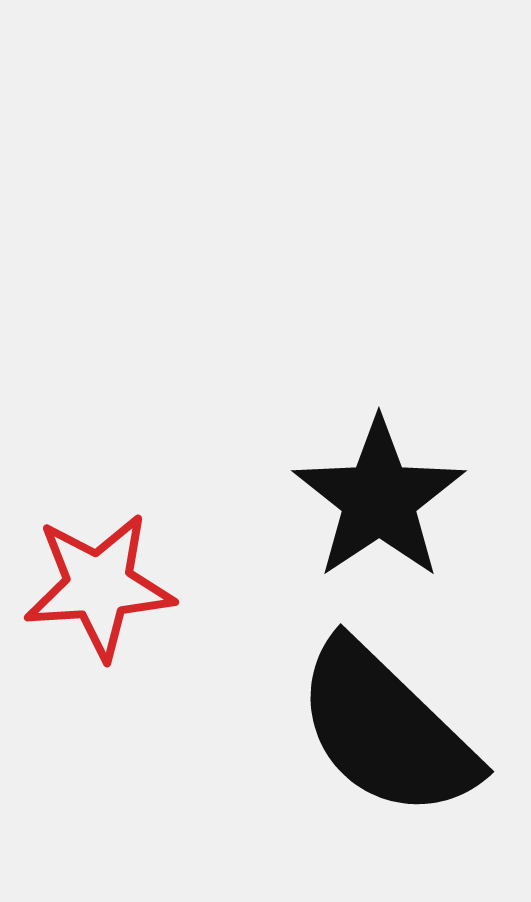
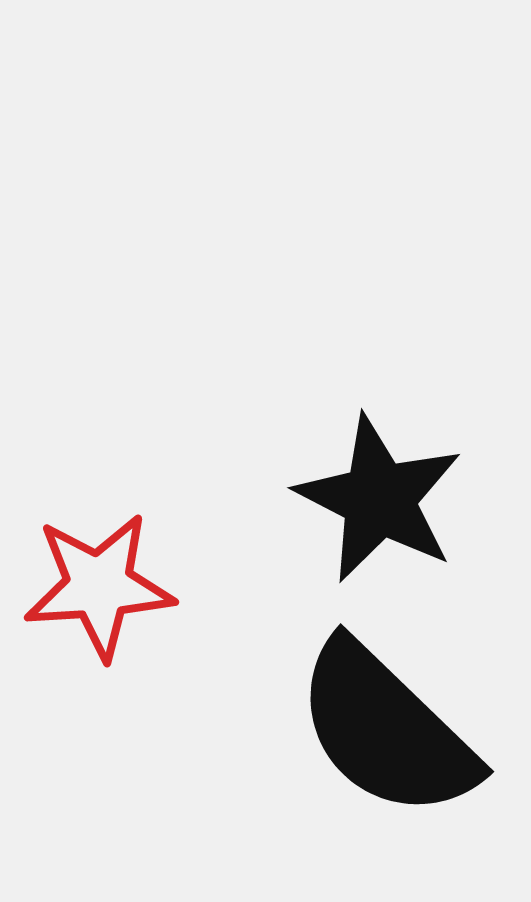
black star: rotated 11 degrees counterclockwise
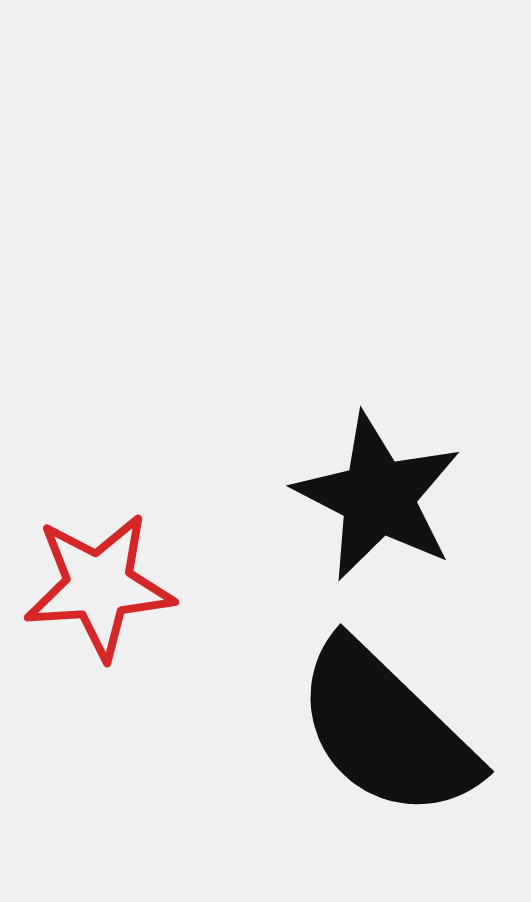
black star: moved 1 px left, 2 px up
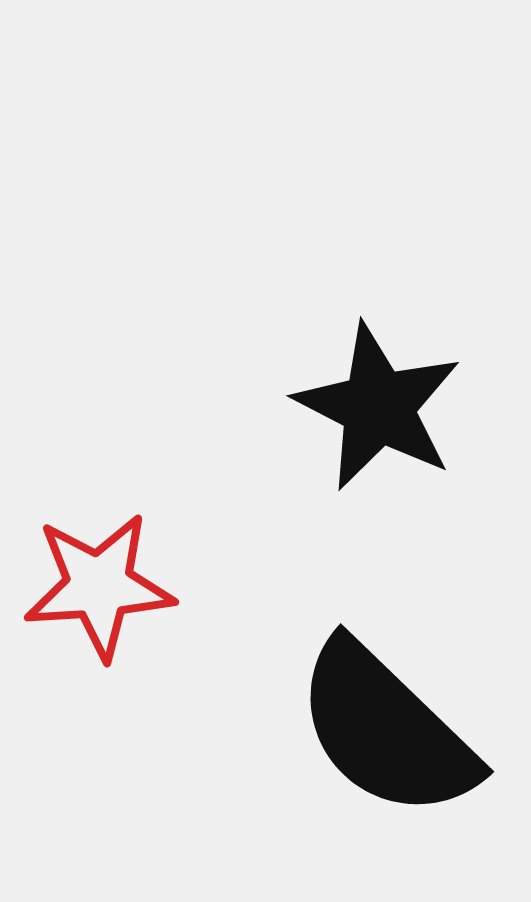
black star: moved 90 px up
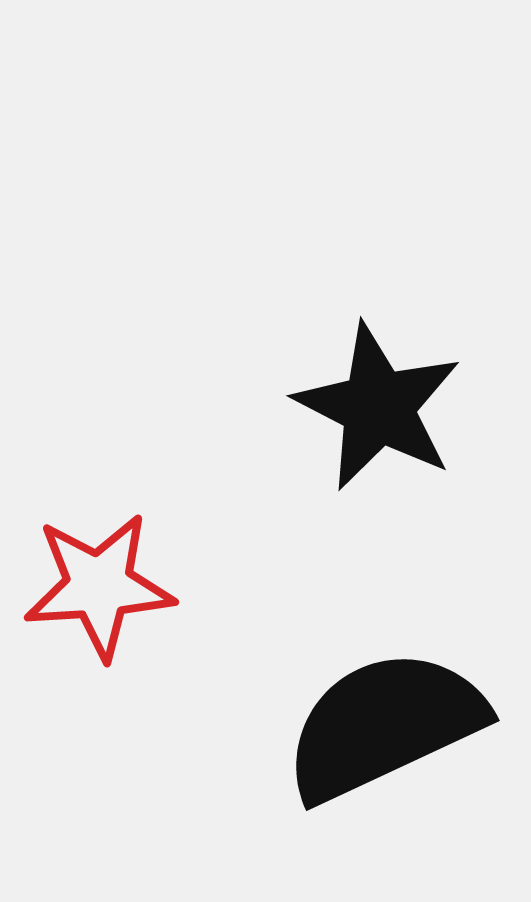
black semicircle: moved 2 px left, 5 px up; rotated 111 degrees clockwise
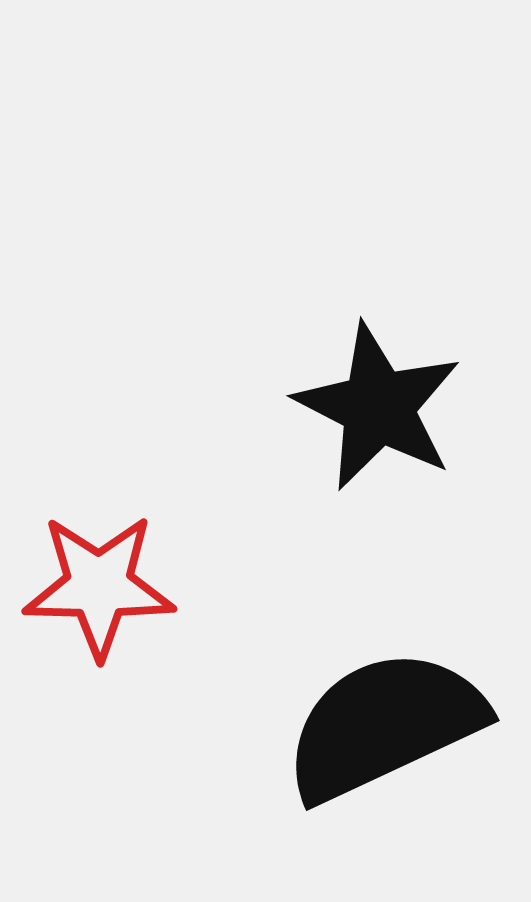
red star: rotated 5 degrees clockwise
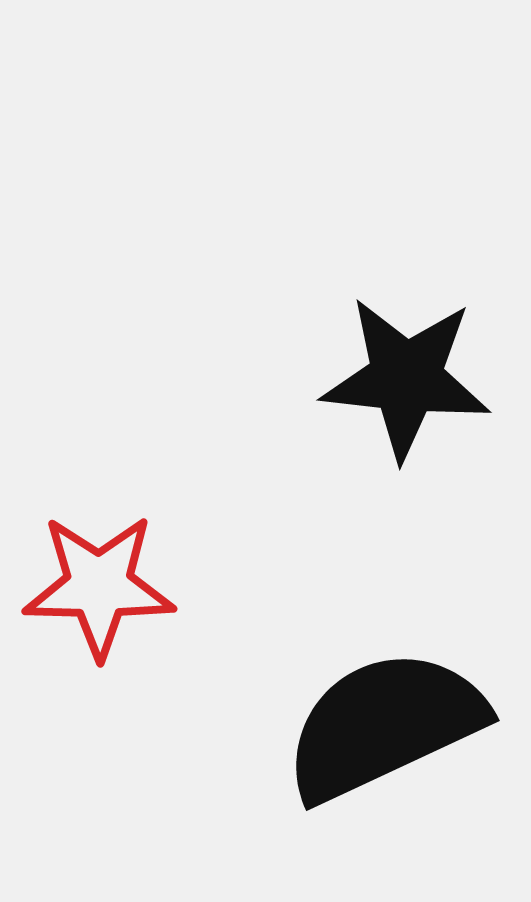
black star: moved 28 px right, 29 px up; rotated 21 degrees counterclockwise
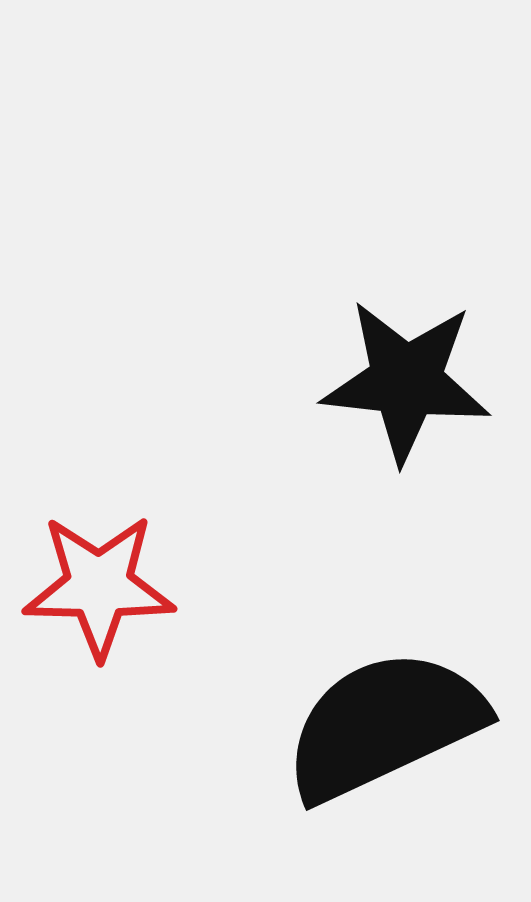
black star: moved 3 px down
